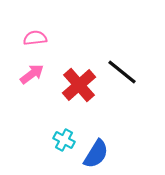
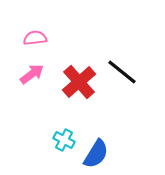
red cross: moved 3 px up
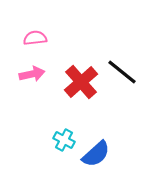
pink arrow: rotated 25 degrees clockwise
red cross: moved 2 px right
blue semicircle: rotated 16 degrees clockwise
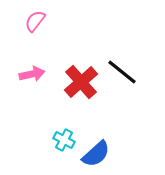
pink semicircle: moved 17 px up; rotated 45 degrees counterclockwise
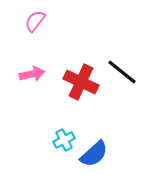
red cross: rotated 24 degrees counterclockwise
cyan cross: rotated 35 degrees clockwise
blue semicircle: moved 2 px left
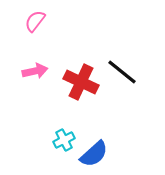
pink arrow: moved 3 px right, 3 px up
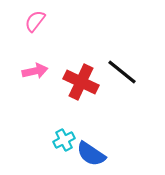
blue semicircle: moved 3 px left; rotated 76 degrees clockwise
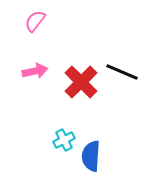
black line: rotated 16 degrees counterclockwise
red cross: rotated 20 degrees clockwise
blue semicircle: moved 2 px down; rotated 60 degrees clockwise
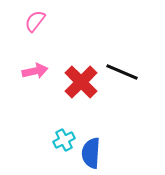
blue semicircle: moved 3 px up
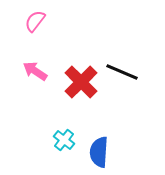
pink arrow: rotated 135 degrees counterclockwise
cyan cross: rotated 25 degrees counterclockwise
blue semicircle: moved 8 px right, 1 px up
